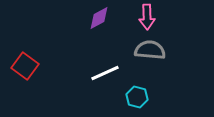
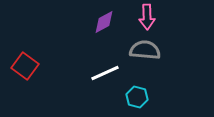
purple diamond: moved 5 px right, 4 px down
gray semicircle: moved 5 px left
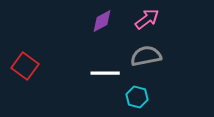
pink arrow: moved 2 px down; rotated 125 degrees counterclockwise
purple diamond: moved 2 px left, 1 px up
gray semicircle: moved 1 px right, 6 px down; rotated 16 degrees counterclockwise
white line: rotated 24 degrees clockwise
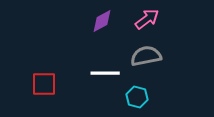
red square: moved 19 px right, 18 px down; rotated 36 degrees counterclockwise
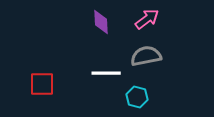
purple diamond: moved 1 px left, 1 px down; rotated 65 degrees counterclockwise
white line: moved 1 px right
red square: moved 2 px left
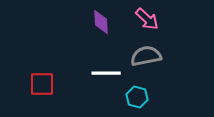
pink arrow: rotated 80 degrees clockwise
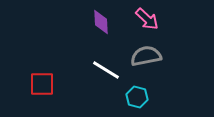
white line: moved 3 px up; rotated 32 degrees clockwise
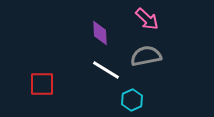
purple diamond: moved 1 px left, 11 px down
cyan hexagon: moved 5 px left, 3 px down; rotated 20 degrees clockwise
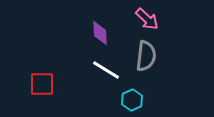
gray semicircle: rotated 108 degrees clockwise
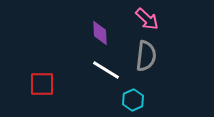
cyan hexagon: moved 1 px right
